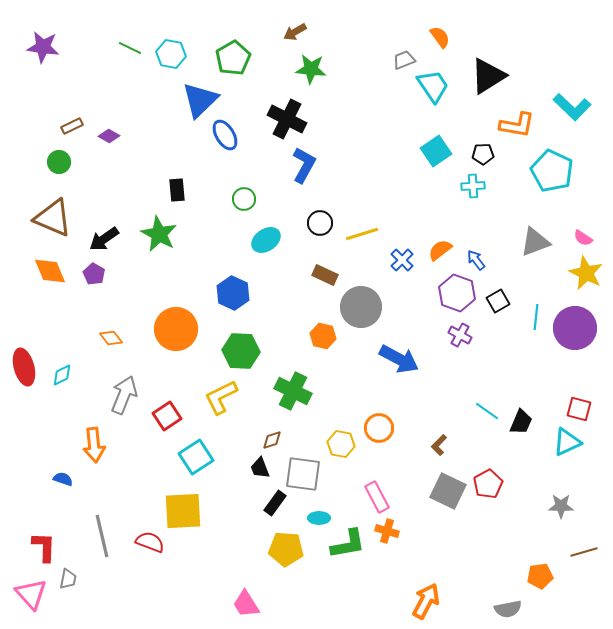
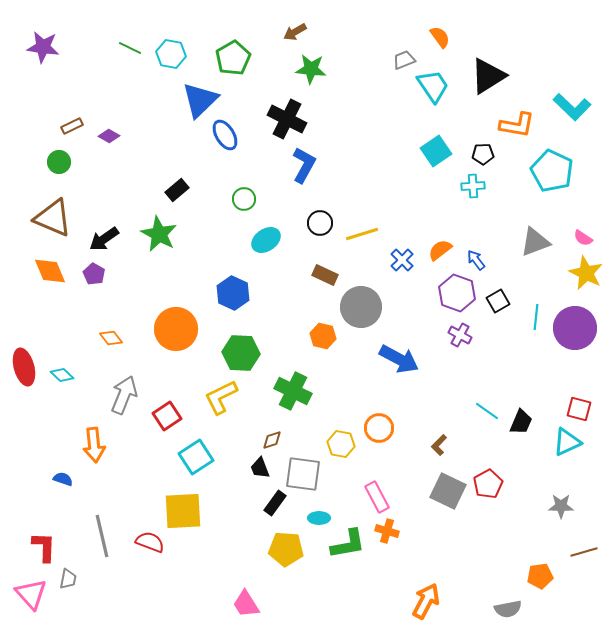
black rectangle at (177, 190): rotated 55 degrees clockwise
green hexagon at (241, 351): moved 2 px down
cyan diamond at (62, 375): rotated 70 degrees clockwise
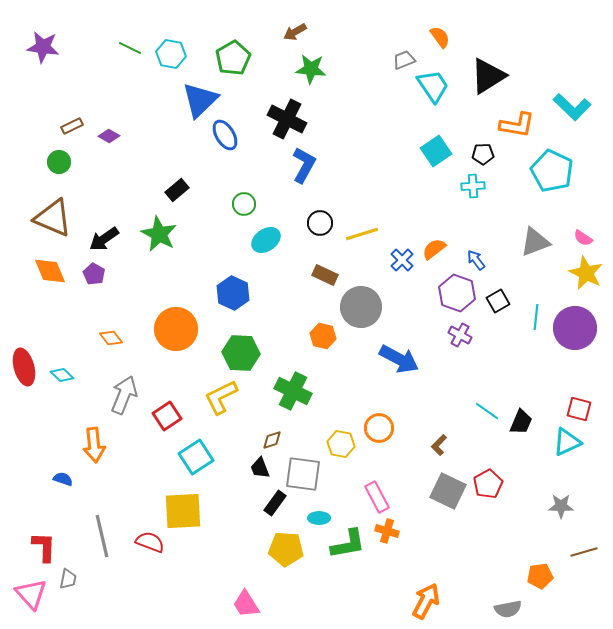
green circle at (244, 199): moved 5 px down
orange semicircle at (440, 250): moved 6 px left, 1 px up
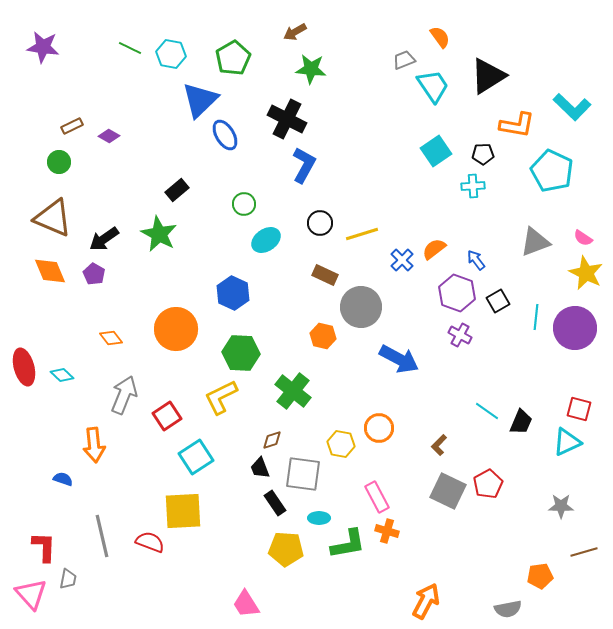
green cross at (293, 391): rotated 12 degrees clockwise
black rectangle at (275, 503): rotated 70 degrees counterclockwise
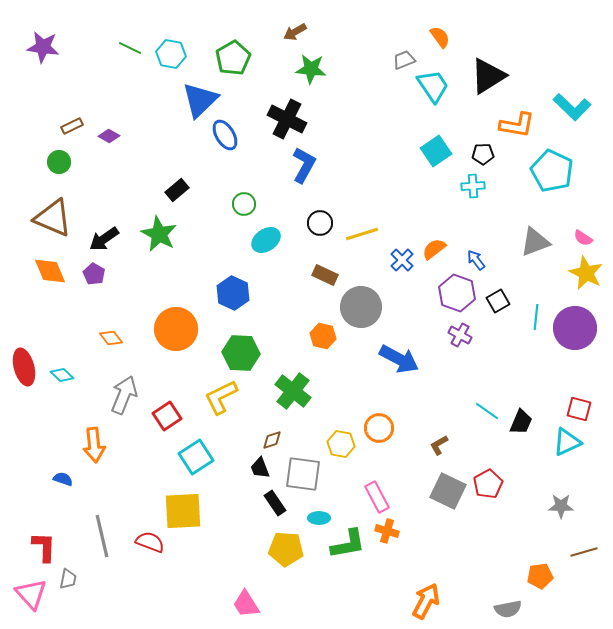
brown L-shape at (439, 445): rotated 15 degrees clockwise
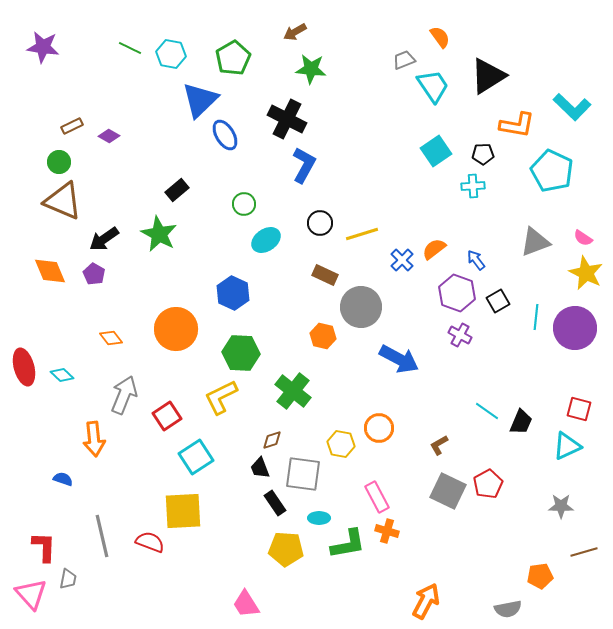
brown triangle at (53, 218): moved 10 px right, 17 px up
cyan triangle at (567, 442): moved 4 px down
orange arrow at (94, 445): moved 6 px up
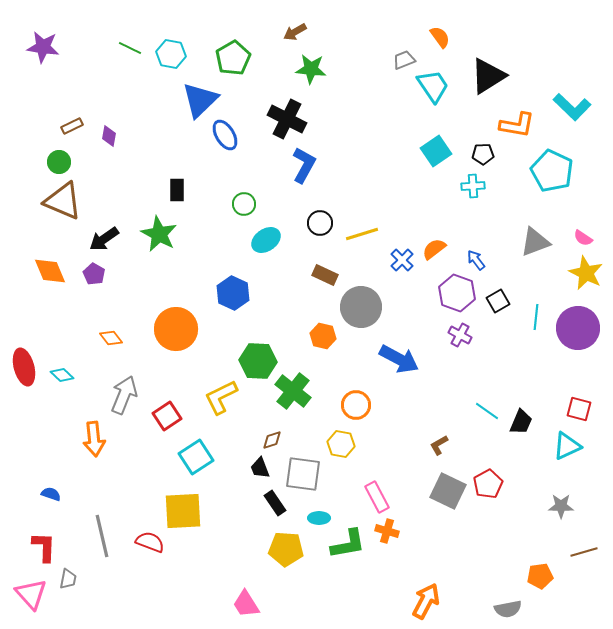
purple diamond at (109, 136): rotated 70 degrees clockwise
black rectangle at (177, 190): rotated 50 degrees counterclockwise
purple circle at (575, 328): moved 3 px right
green hexagon at (241, 353): moved 17 px right, 8 px down
orange circle at (379, 428): moved 23 px left, 23 px up
blue semicircle at (63, 479): moved 12 px left, 15 px down
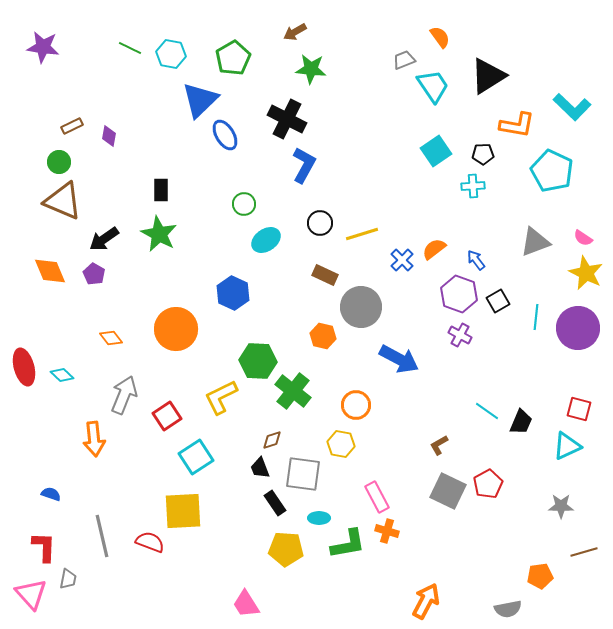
black rectangle at (177, 190): moved 16 px left
purple hexagon at (457, 293): moved 2 px right, 1 px down
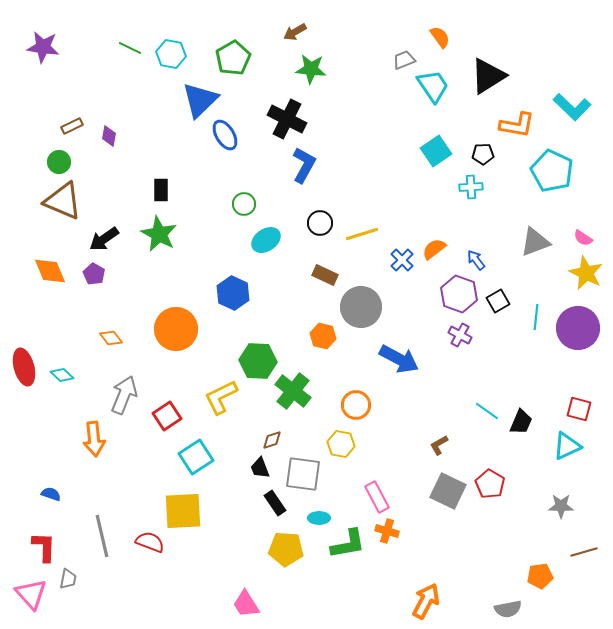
cyan cross at (473, 186): moved 2 px left, 1 px down
red pentagon at (488, 484): moved 2 px right; rotated 12 degrees counterclockwise
